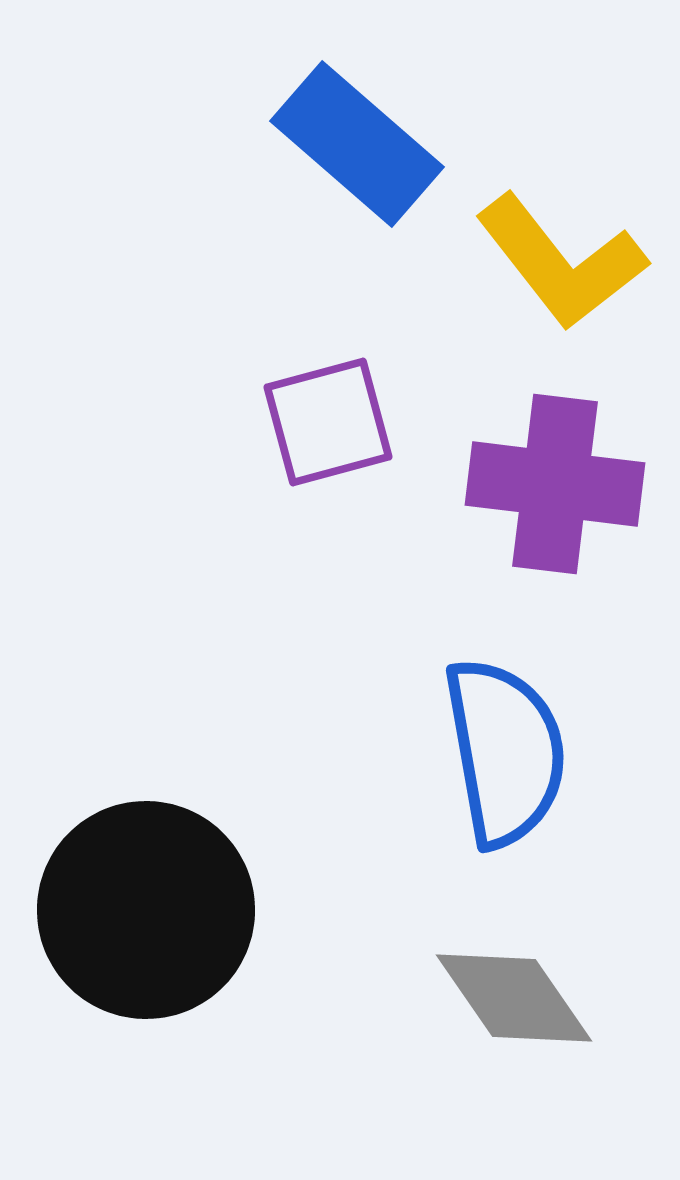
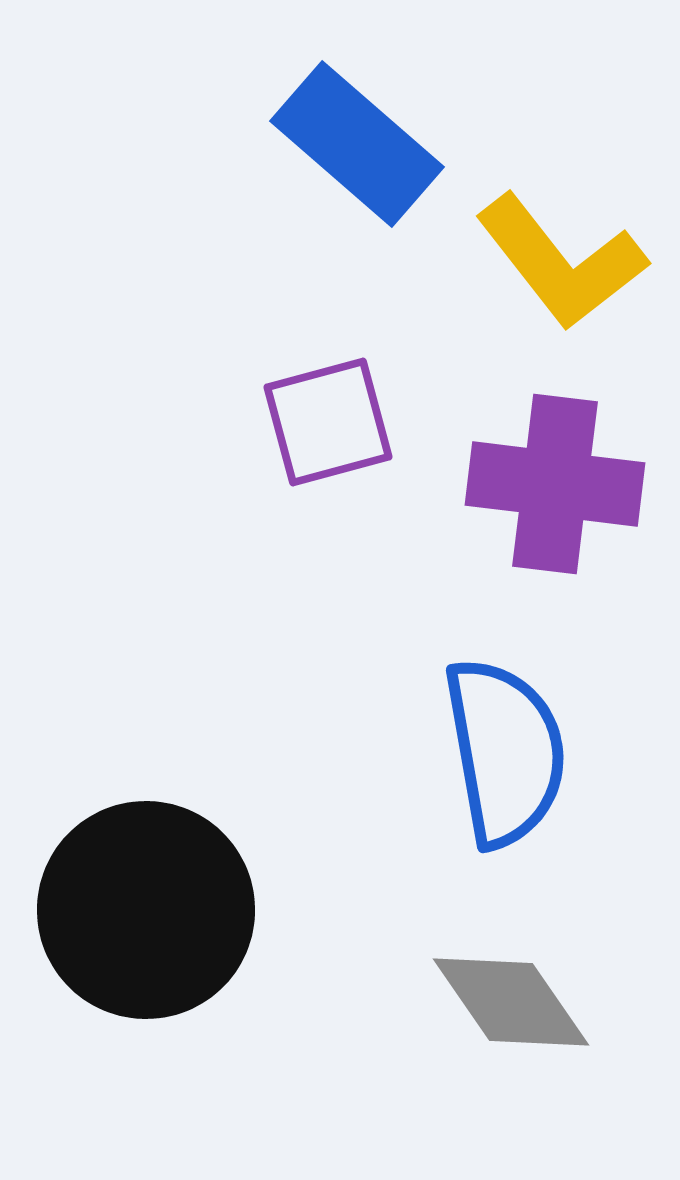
gray diamond: moved 3 px left, 4 px down
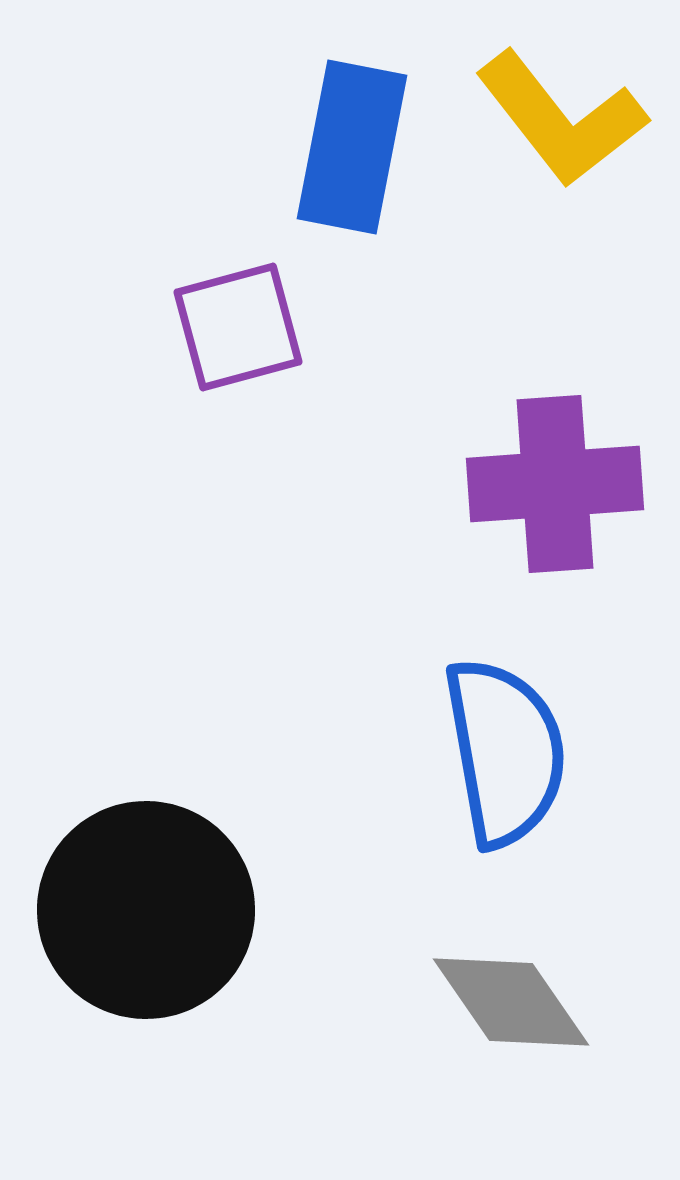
blue rectangle: moved 5 px left, 3 px down; rotated 60 degrees clockwise
yellow L-shape: moved 143 px up
purple square: moved 90 px left, 95 px up
purple cross: rotated 11 degrees counterclockwise
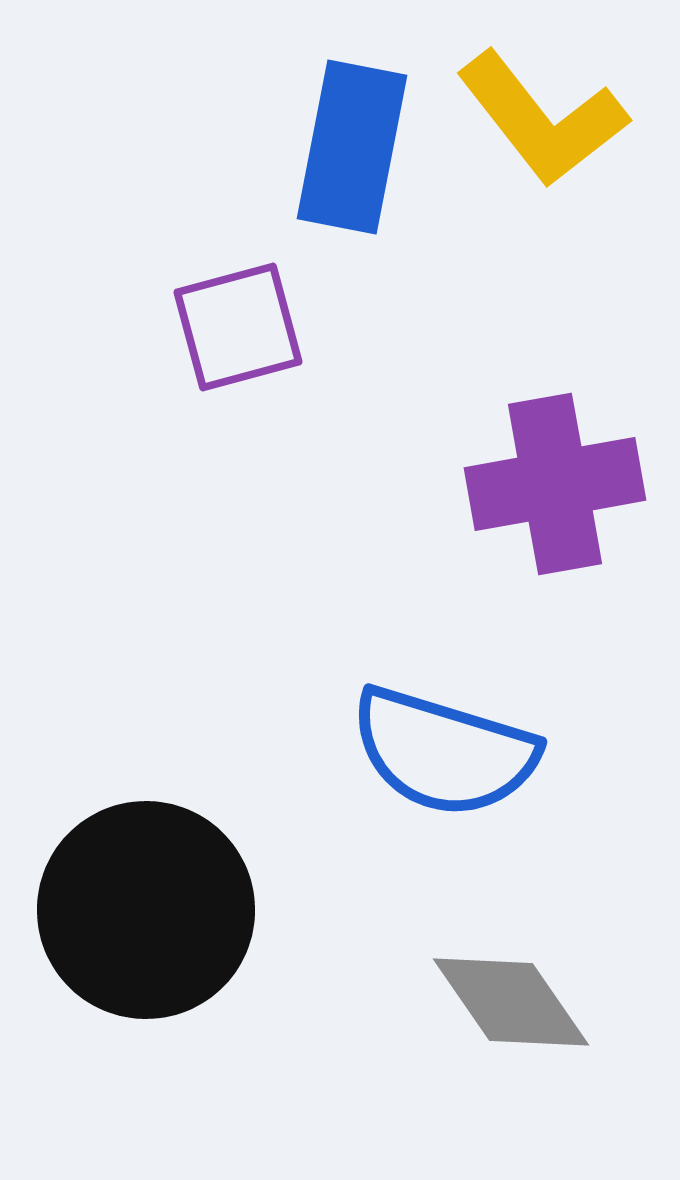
yellow L-shape: moved 19 px left
purple cross: rotated 6 degrees counterclockwise
blue semicircle: moved 61 px left; rotated 117 degrees clockwise
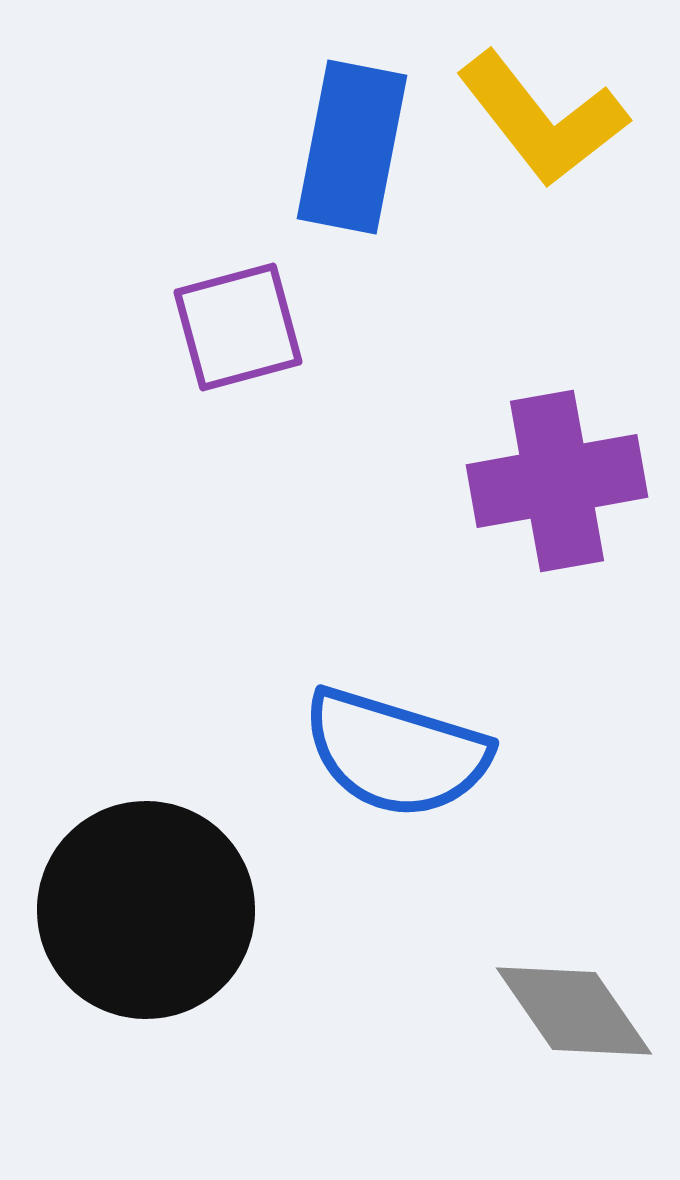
purple cross: moved 2 px right, 3 px up
blue semicircle: moved 48 px left, 1 px down
gray diamond: moved 63 px right, 9 px down
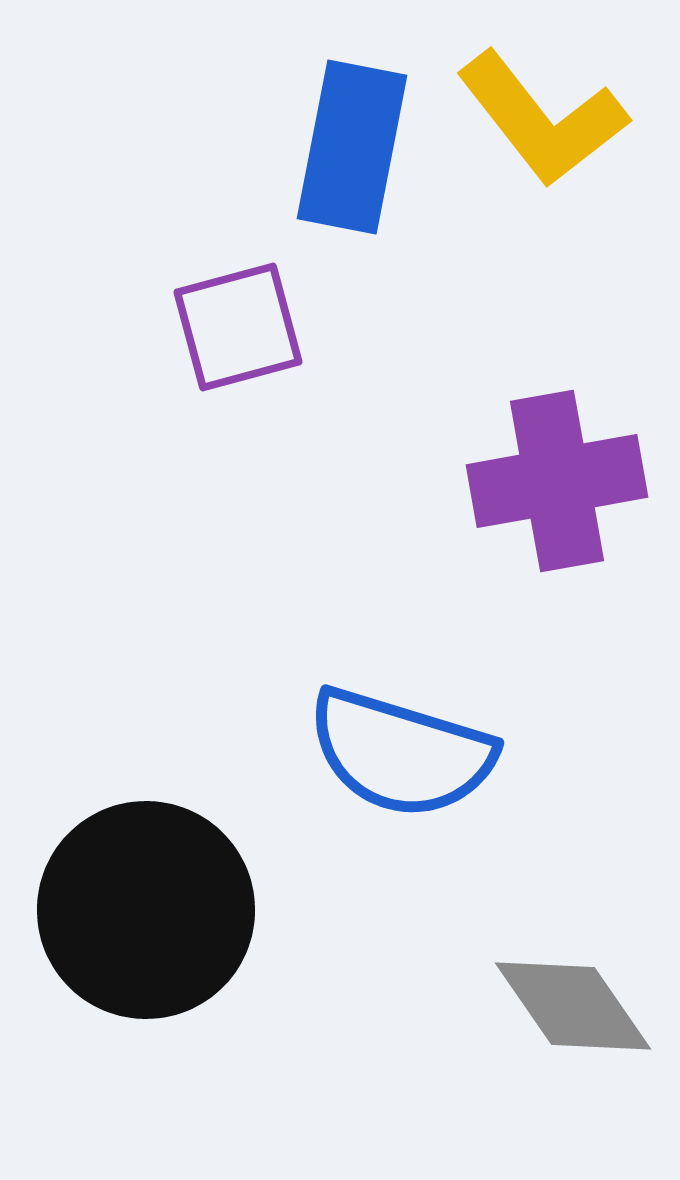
blue semicircle: moved 5 px right
gray diamond: moved 1 px left, 5 px up
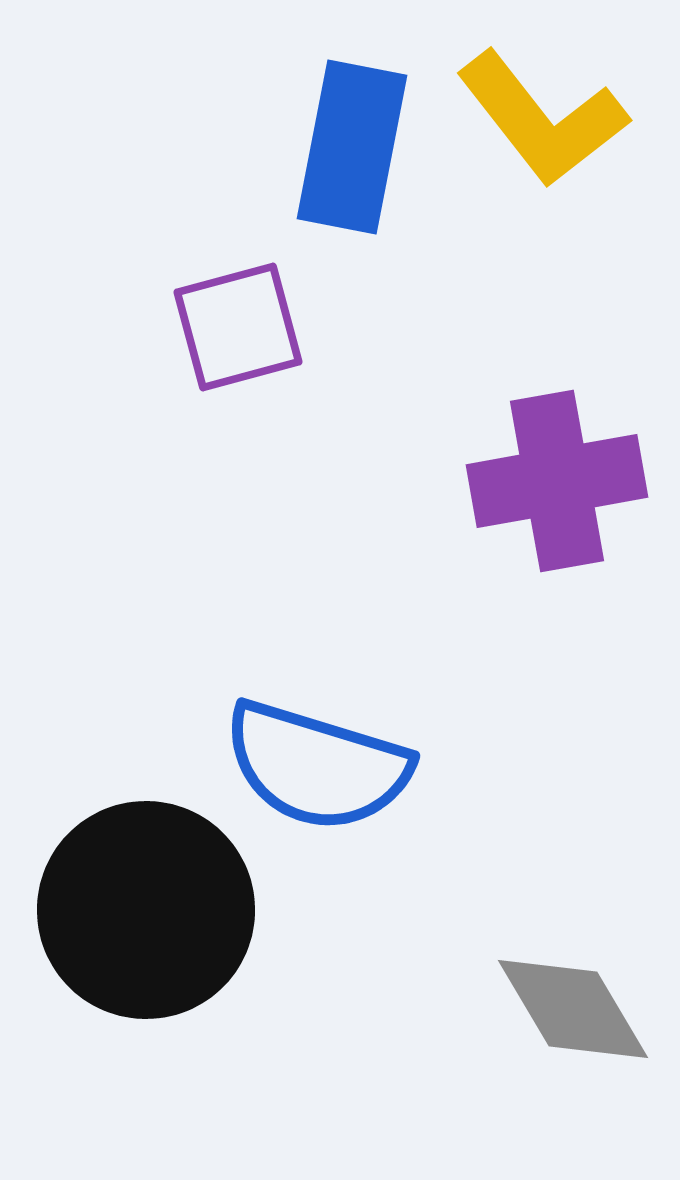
blue semicircle: moved 84 px left, 13 px down
gray diamond: moved 3 px down; rotated 4 degrees clockwise
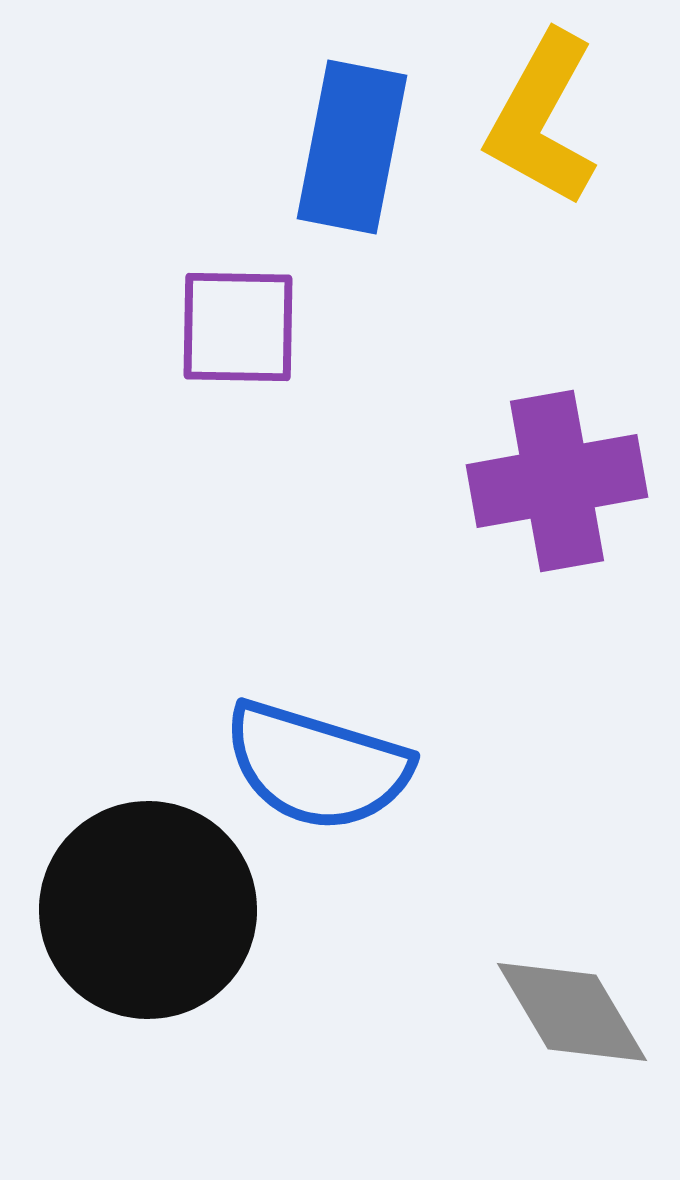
yellow L-shape: rotated 67 degrees clockwise
purple square: rotated 16 degrees clockwise
black circle: moved 2 px right
gray diamond: moved 1 px left, 3 px down
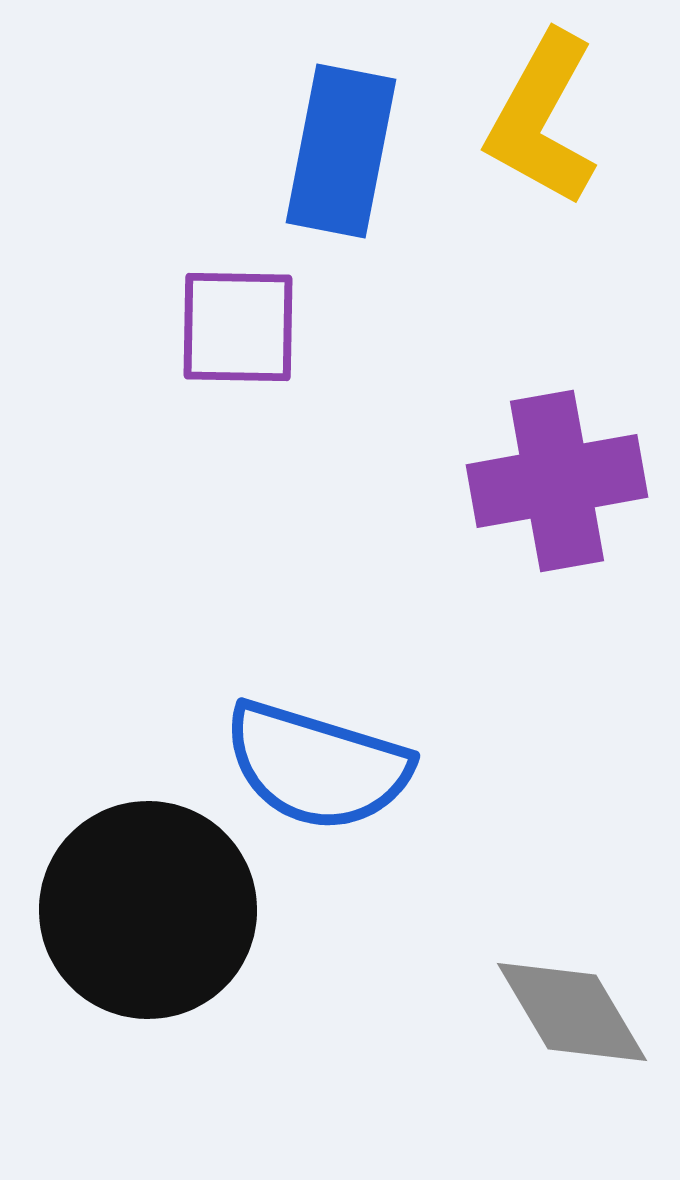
blue rectangle: moved 11 px left, 4 px down
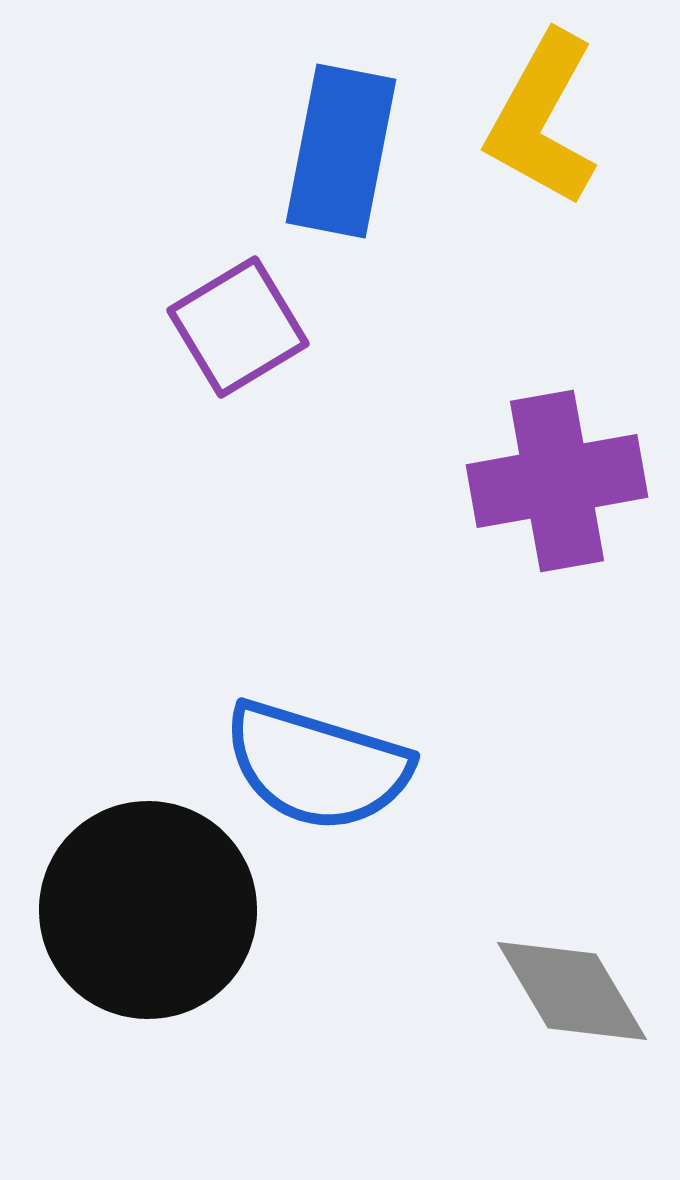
purple square: rotated 32 degrees counterclockwise
gray diamond: moved 21 px up
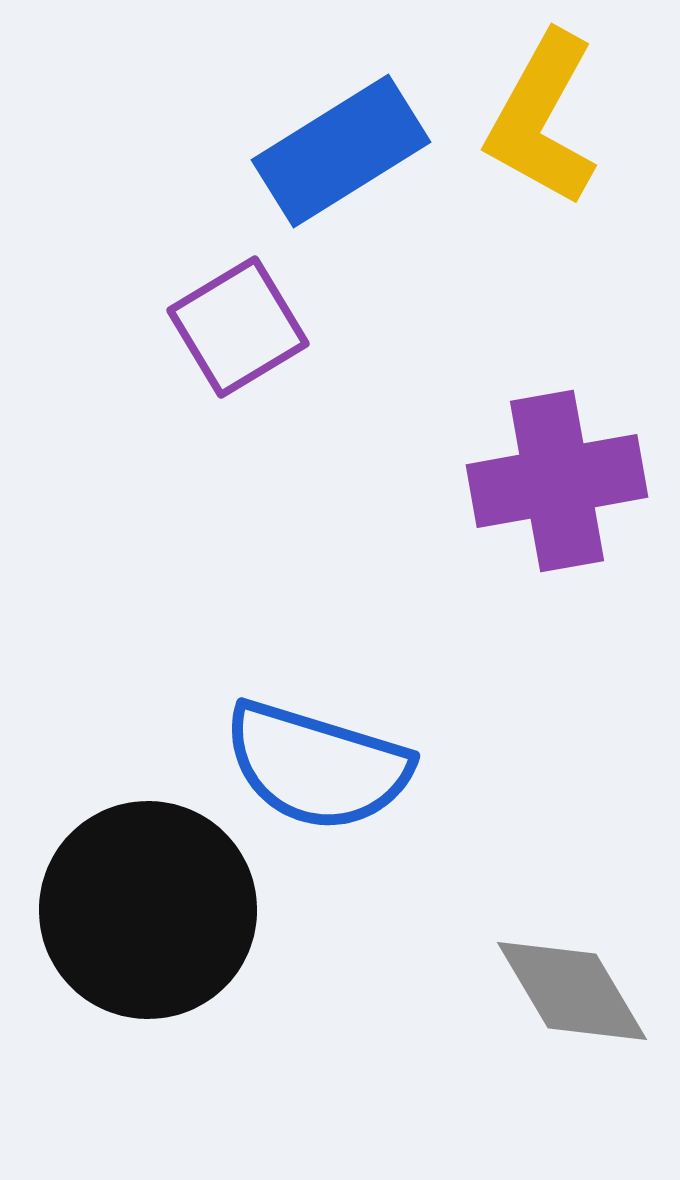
blue rectangle: rotated 47 degrees clockwise
